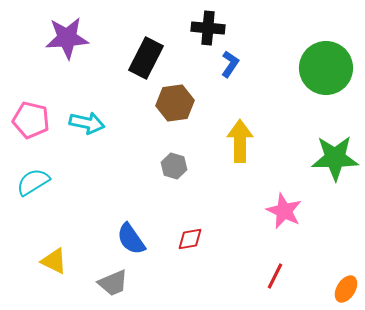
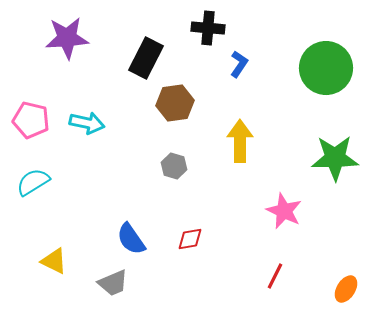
blue L-shape: moved 9 px right
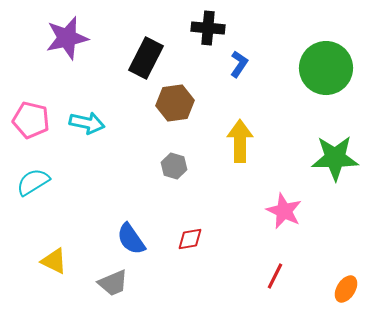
purple star: rotated 9 degrees counterclockwise
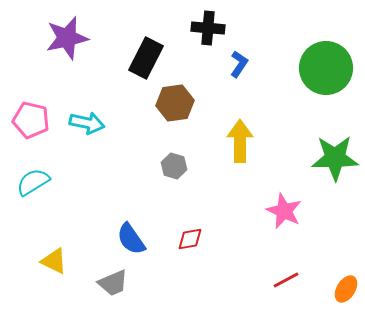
red line: moved 11 px right, 4 px down; rotated 36 degrees clockwise
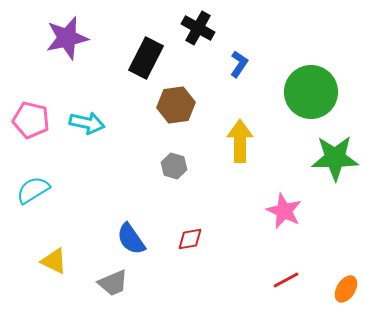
black cross: moved 10 px left; rotated 24 degrees clockwise
green circle: moved 15 px left, 24 px down
brown hexagon: moved 1 px right, 2 px down
cyan semicircle: moved 8 px down
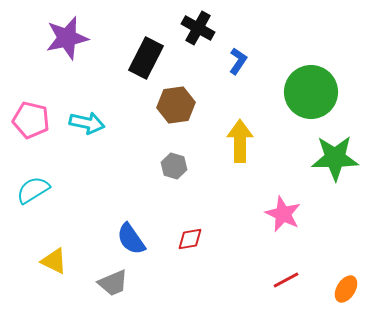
blue L-shape: moved 1 px left, 3 px up
pink star: moved 1 px left, 3 px down
